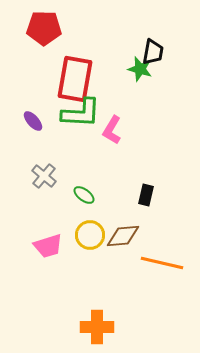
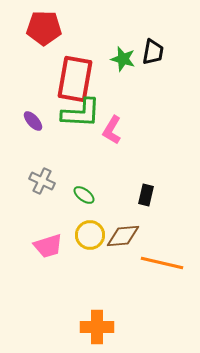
green star: moved 17 px left, 10 px up
gray cross: moved 2 px left, 5 px down; rotated 15 degrees counterclockwise
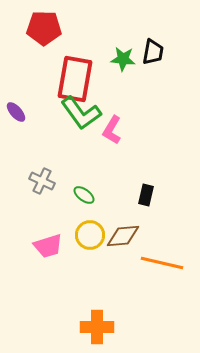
green star: rotated 10 degrees counterclockwise
green L-shape: rotated 51 degrees clockwise
purple ellipse: moved 17 px left, 9 px up
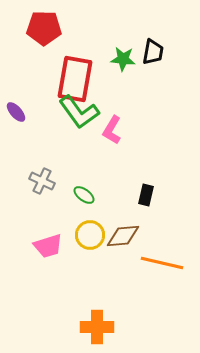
green L-shape: moved 2 px left, 1 px up
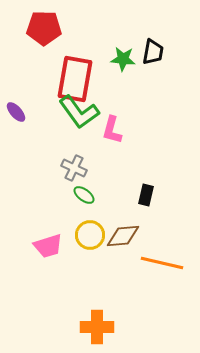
pink L-shape: rotated 16 degrees counterclockwise
gray cross: moved 32 px right, 13 px up
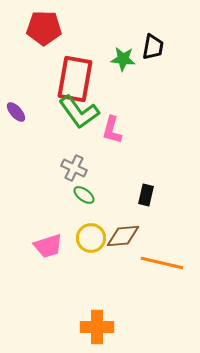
black trapezoid: moved 5 px up
yellow circle: moved 1 px right, 3 px down
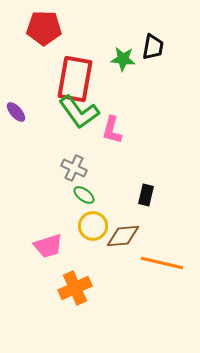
yellow circle: moved 2 px right, 12 px up
orange cross: moved 22 px left, 39 px up; rotated 24 degrees counterclockwise
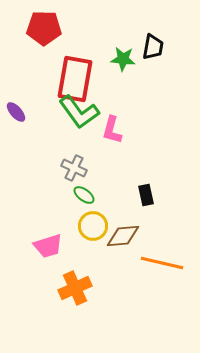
black rectangle: rotated 25 degrees counterclockwise
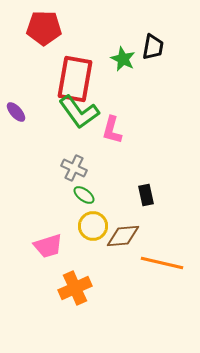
green star: rotated 20 degrees clockwise
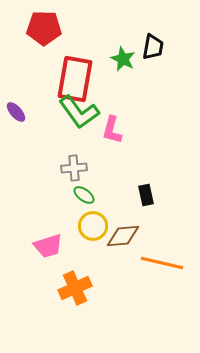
gray cross: rotated 30 degrees counterclockwise
